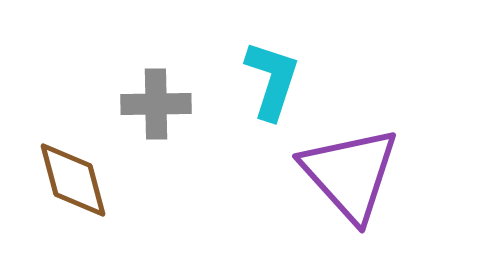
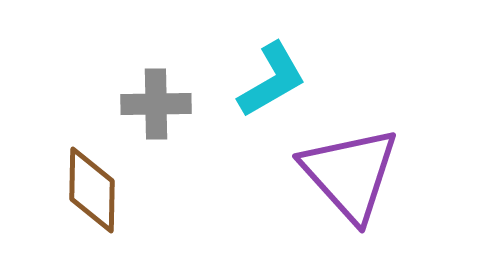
cyan L-shape: rotated 42 degrees clockwise
brown diamond: moved 19 px right, 10 px down; rotated 16 degrees clockwise
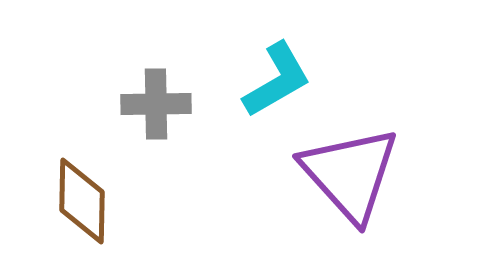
cyan L-shape: moved 5 px right
brown diamond: moved 10 px left, 11 px down
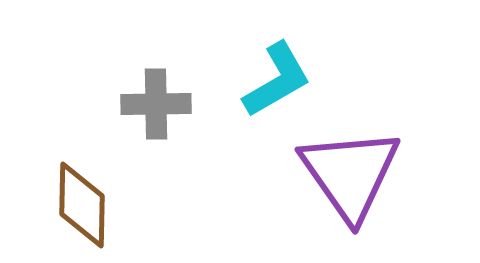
purple triangle: rotated 7 degrees clockwise
brown diamond: moved 4 px down
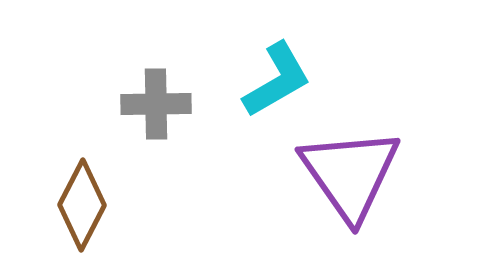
brown diamond: rotated 26 degrees clockwise
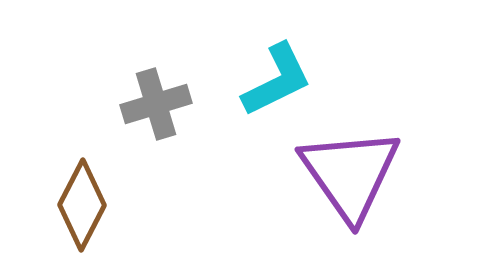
cyan L-shape: rotated 4 degrees clockwise
gray cross: rotated 16 degrees counterclockwise
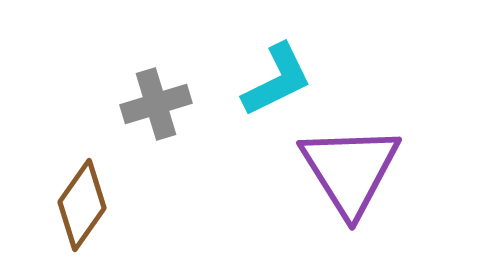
purple triangle: moved 4 px up; rotated 3 degrees clockwise
brown diamond: rotated 8 degrees clockwise
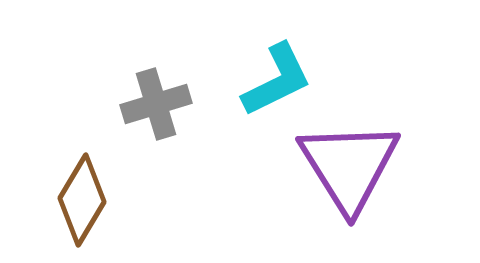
purple triangle: moved 1 px left, 4 px up
brown diamond: moved 5 px up; rotated 4 degrees counterclockwise
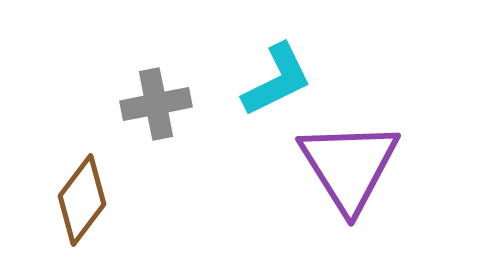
gray cross: rotated 6 degrees clockwise
brown diamond: rotated 6 degrees clockwise
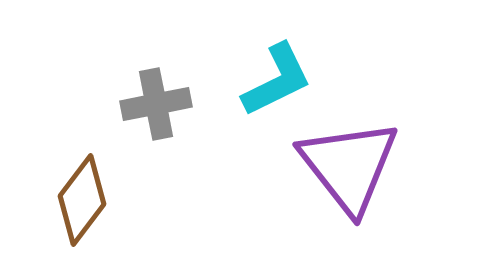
purple triangle: rotated 6 degrees counterclockwise
